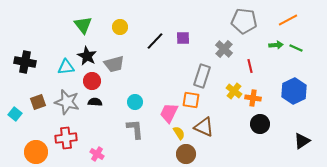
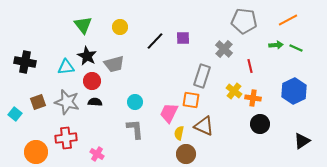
brown triangle: moved 1 px up
yellow semicircle: rotated 136 degrees counterclockwise
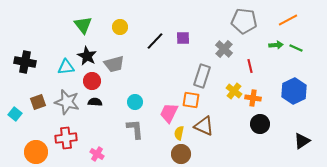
brown circle: moved 5 px left
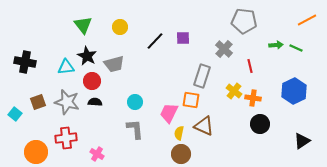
orange line: moved 19 px right
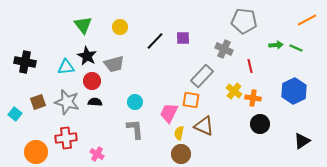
gray cross: rotated 18 degrees counterclockwise
gray rectangle: rotated 25 degrees clockwise
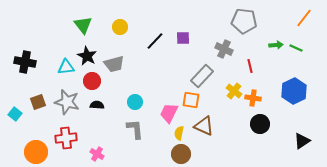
orange line: moved 3 px left, 2 px up; rotated 24 degrees counterclockwise
black semicircle: moved 2 px right, 3 px down
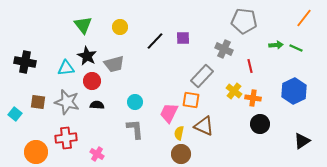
cyan triangle: moved 1 px down
brown square: rotated 28 degrees clockwise
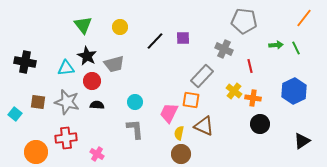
green line: rotated 40 degrees clockwise
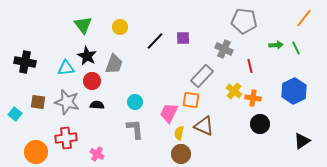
gray trapezoid: rotated 55 degrees counterclockwise
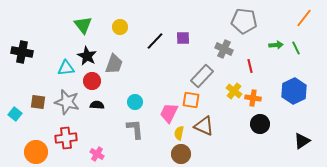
black cross: moved 3 px left, 10 px up
